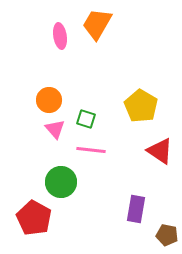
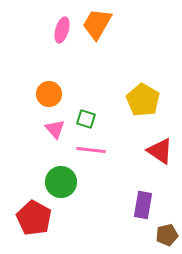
pink ellipse: moved 2 px right, 6 px up; rotated 25 degrees clockwise
orange circle: moved 6 px up
yellow pentagon: moved 2 px right, 6 px up
purple rectangle: moved 7 px right, 4 px up
brown pentagon: rotated 25 degrees counterclockwise
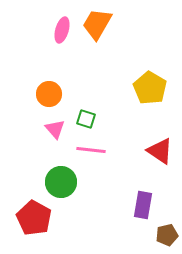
yellow pentagon: moved 7 px right, 12 px up
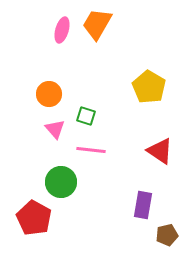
yellow pentagon: moved 1 px left, 1 px up
green square: moved 3 px up
